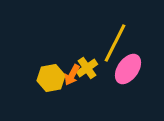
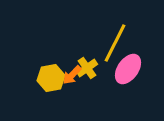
orange arrow: rotated 15 degrees clockwise
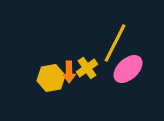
pink ellipse: rotated 12 degrees clockwise
orange arrow: moved 3 px left, 3 px up; rotated 45 degrees counterclockwise
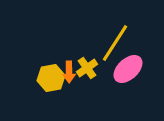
yellow line: rotated 6 degrees clockwise
